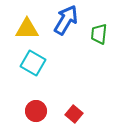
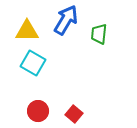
yellow triangle: moved 2 px down
red circle: moved 2 px right
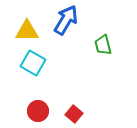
green trapezoid: moved 4 px right, 11 px down; rotated 20 degrees counterclockwise
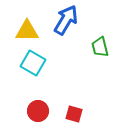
green trapezoid: moved 3 px left, 2 px down
red square: rotated 24 degrees counterclockwise
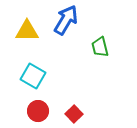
cyan square: moved 13 px down
red square: rotated 30 degrees clockwise
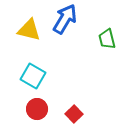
blue arrow: moved 1 px left, 1 px up
yellow triangle: moved 2 px right, 1 px up; rotated 15 degrees clockwise
green trapezoid: moved 7 px right, 8 px up
red circle: moved 1 px left, 2 px up
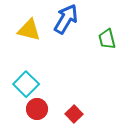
blue arrow: moved 1 px right
cyan square: moved 7 px left, 8 px down; rotated 15 degrees clockwise
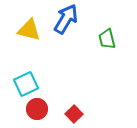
cyan square: rotated 20 degrees clockwise
